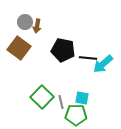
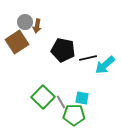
brown square: moved 2 px left, 6 px up; rotated 20 degrees clockwise
black line: rotated 18 degrees counterclockwise
cyan arrow: moved 2 px right, 1 px down
green square: moved 1 px right
gray line: rotated 16 degrees counterclockwise
green pentagon: moved 2 px left
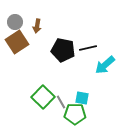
gray circle: moved 10 px left
black line: moved 10 px up
green pentagon: moved 1 px right, 1 px up
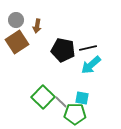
gray circle: moved 1 px right, 2 px up
cyan arrow: moved 14 px left
gray line: rotated 16 degrees counterclockwise
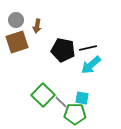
brown square: rotated 15 degrees clockwise
green square: moved 2 px up
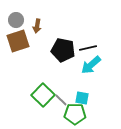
brown square: moved 1 px right, 1 px up
gray line: moved 2 px up
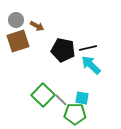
brown arrow: rotated 72 degrees counterclockwise
cyan arrow: rotated 85 degrees clockwise
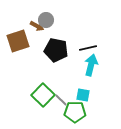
gray circle: moved 30 px right
black pentagon: moved 7 px left
cyan arrow: rotated 60 degrees clockwise
cyan square: moved 1 px right, 3 px up
green pentagon: moved 2 px up
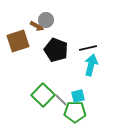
black pentagon: rotated 10 degrees clockwise
cyan square: moved 5 px left, 1 px down; rotated 24 degrees counterclockwise
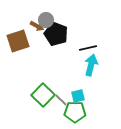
black pentagon: moved 16 px up
